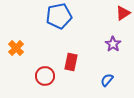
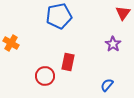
red triangle: rotated 21 degrees counterclockwise
orange cross: moved 5 px left, 5 px up; rotated 14 degrees counterclockwise
red rectangle: moved 3 px left
blue semicircle: moved 5 px down
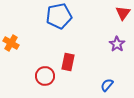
purple star: moved 4 px right
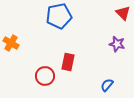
red triangle: rotated 21 degrees counterclockwise
purple star: rotated 21 degrees counterclockwise
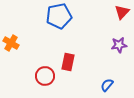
red triangle: moved 1 px left, 1 px up; rotated 28 degrees clockwise
purple star: moved 2 px right, 1 px down; rotated 21 degrees counterclockwise
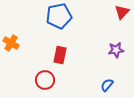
purple star: moved 3 px left, 5 px down
red rectangle: moved 8 px left, 7 px up
red circle: moved 4 px down
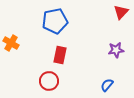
red triangle: moved 1 px left
blue pentagon: moved 4 px left, 5 px down
red circle: moved 4 px right, 1 px down
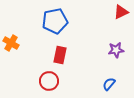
red triangle: rotated 21 degrees clockwise
blue semicircle: moved 2 px right, 1 px up
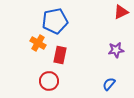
orange cross: moved 27 px right
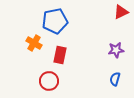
orange cross: moved 4 px left
blue semicircle: moved 6 px right, 5 px up; rotated 24 degrees counterclockwise
